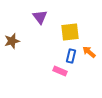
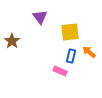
brown star: rotated 21 degrees counterclockwise
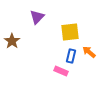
purple triangle: moved 3 px left; rotated 21 degrees clockwise
pink rectangle: moved 1 px right
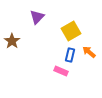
yellow square: moved 1 px right, 1 px up; rotated 24 degrees counterclockwise
blue rectangle: moved 1 px left, 1 px up
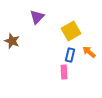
brown star: rotated 14 degrees counterclockwise
pink rectangle: moved 3 px right, 1 px down; rotated 64 degrees clockwise
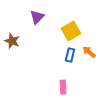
pink rectangle: moved 1 px left, 15 px down
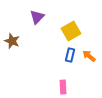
orange arrow: moved 4 px down
